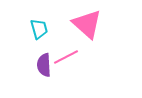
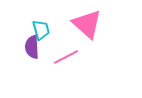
cyan trapezoid: moved 2 px right, 1 px down
purple semicircle: moved 12 px left, 18 px up
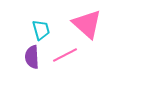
purple semicircle: moved 10 px down
pink line: moved 1 px left, 2 px up
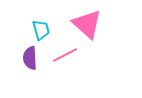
purple semicircle: moved 2 px left, 1 px down
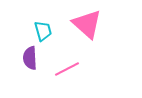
cyan trapezoid: moved 2 px right, 1 px down
pink line: moved 2 px right, 14 px down
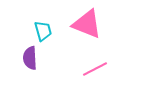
pink triangle: rotated 20 degrees counterclockwise
pink line: moved 28 px right
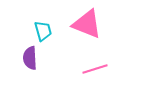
pink line: rotated 10 degrees clockwise
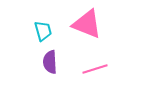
purple semicircle: moved 20 px right, 4 px down
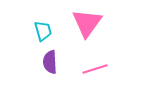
pink triangle: moved 1 px up; rotated 44 degrees clockwise
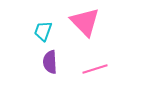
pink triangle: moved 2 px left, 1 px up; rotated 20 degrees counterclockwise
cyan trapezoid: rotated 145 degrees counterclockwise
